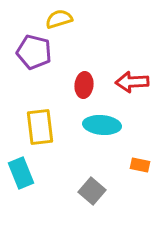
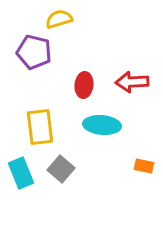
orange rectangle: moved 4 px right, 1 px down
gray square: moved 31 px left, 22 px up
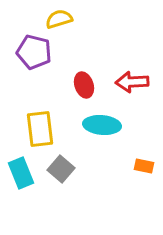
red ellipse: rotated 25 degrees counterclockwise
yellow rectangle: moved 2 px down
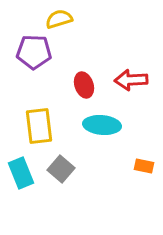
purple pentagon: rotated 12 degrees counterclockwise
red arrow: moved 1 px left, 2 px up
yellow rectangle: moved 1 px left, 3 px up
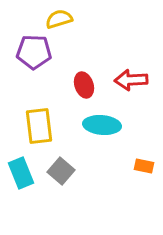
gray square: moved 2 px down
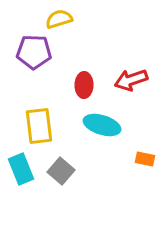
red arrow: rotated 16 degrees counterclockwise
red ellipse: rotated 20 degrees clockwise
cyan ellipse: rotated 12 degrees clockwise
orange rectangle: moved 1 px right, 7 px up
cyan rectangle: moved 4 px up
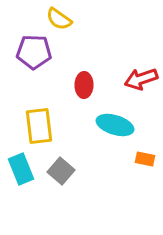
yellow semicircle: rotated 128 degrees counterclockwise
red arrow: moved 10 px right, 1 px up
cyan ellipse: moved 13 px right
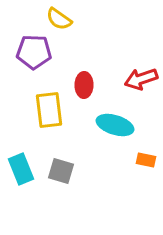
yellow rectangle: moved 10 px right, 16 px up
orange rectangle: moved 1 px right, 1 px down
gray square: rotated 24 degrees counterclockwise
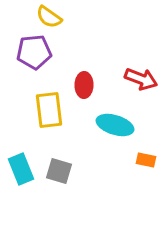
yellow semicircle: moved 10 px left, 2 px up
purple pentagon: rotated 8 degrees counterclockwise
red arrow: rotated 140 degrees counterclockwise
gray square: moved 2 px left
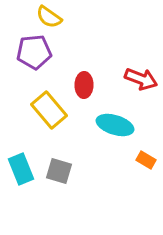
yellow rectangle: rotated 33 degrees counterclockwise
orange rectangle: rotated 18 degrees clockwise
